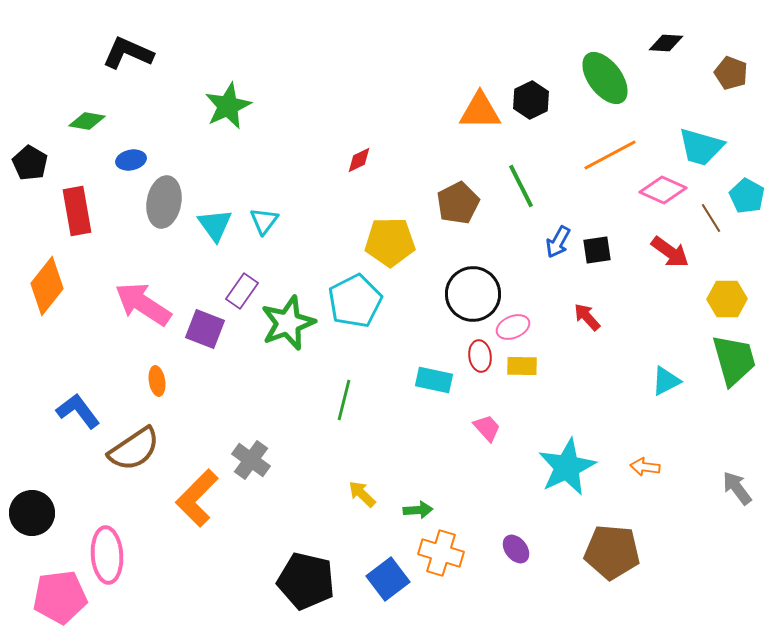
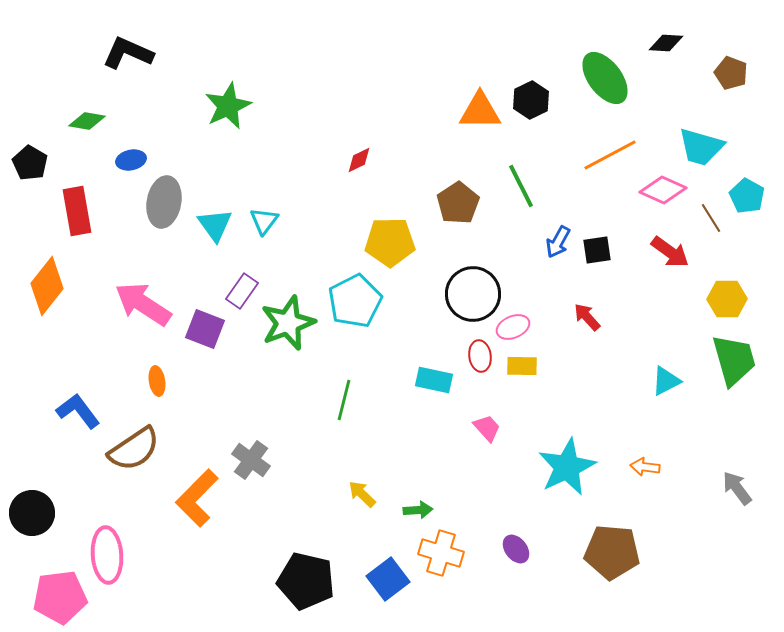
brown pentagon at (458, 203): rotated 6 degrees counterclockwise
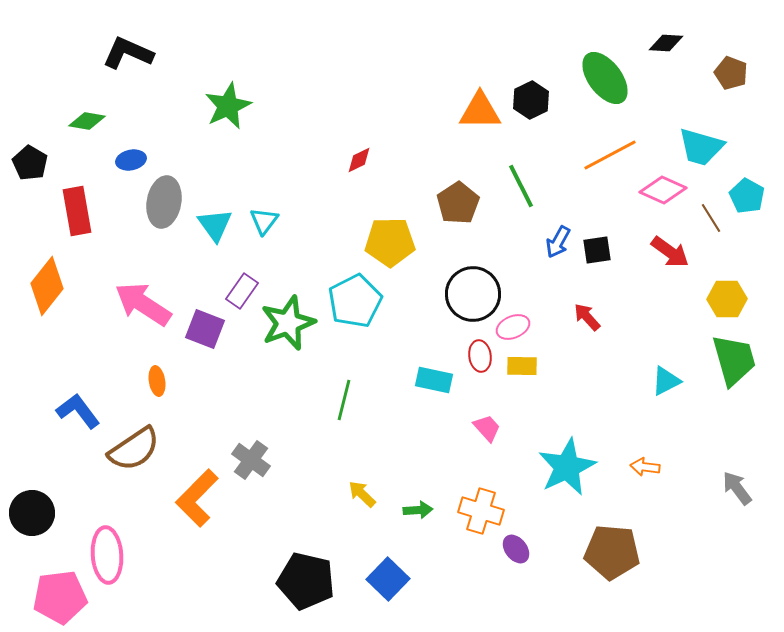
orange cross at (441, 553): moved 40 px right, 42 px up
blue square at (388, 579): rotated 9 degrees counterclockwise
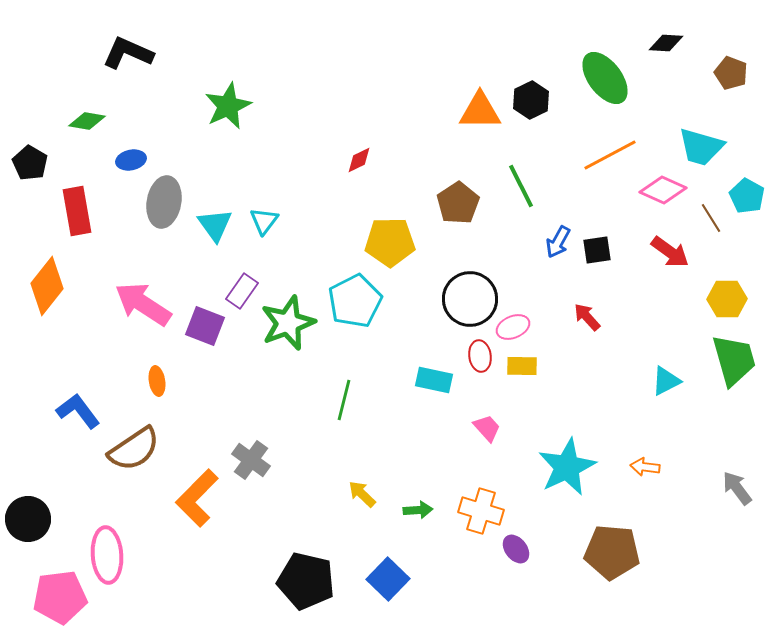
black circle at (473, 294): moved 3 px left, 5 px down
purple square at (205, 329): moved 3 px up
black circle at (32, 513): moved 4 px left, 6 px down
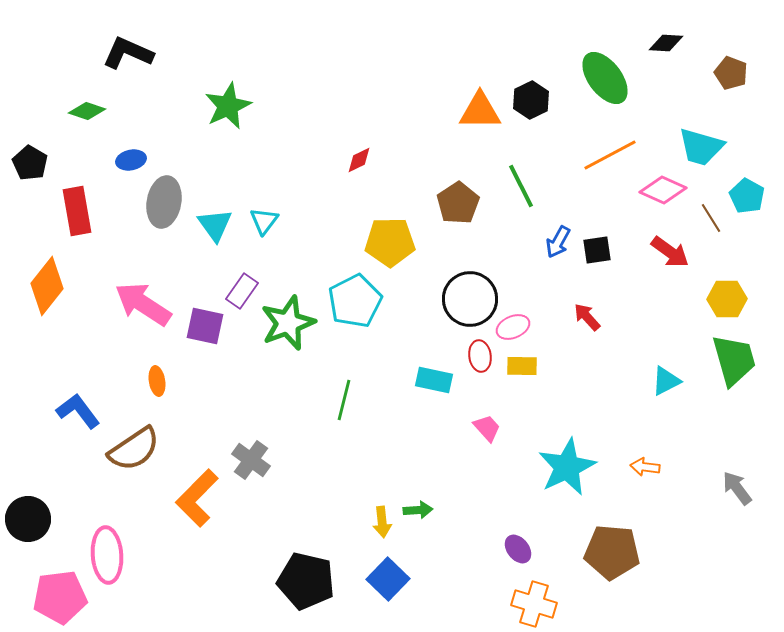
green diamond at (87, 121): moved 10 px up; rotated 9 degrees clockwise
purple square at (205, 326): rotated 9 degrees counterclockwise
yellow arrow at (362, 494): moved 20 px right, 28 px down; rotated 140 degrees counterclockwise
orange cross at (481, 511): moved 53 px right, 93 px down
purple ellipse at (516, 549): moved 2 px right
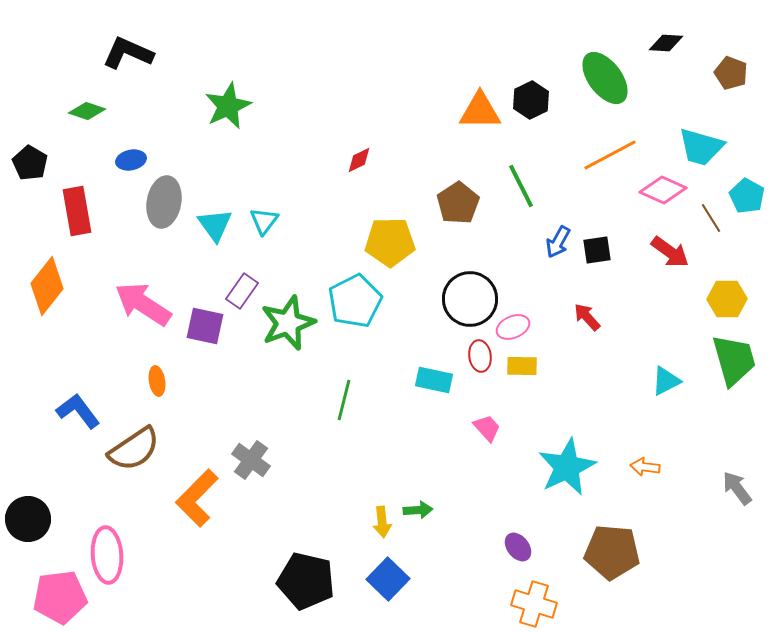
purple ellipse at (518, 549): moved 2 px up
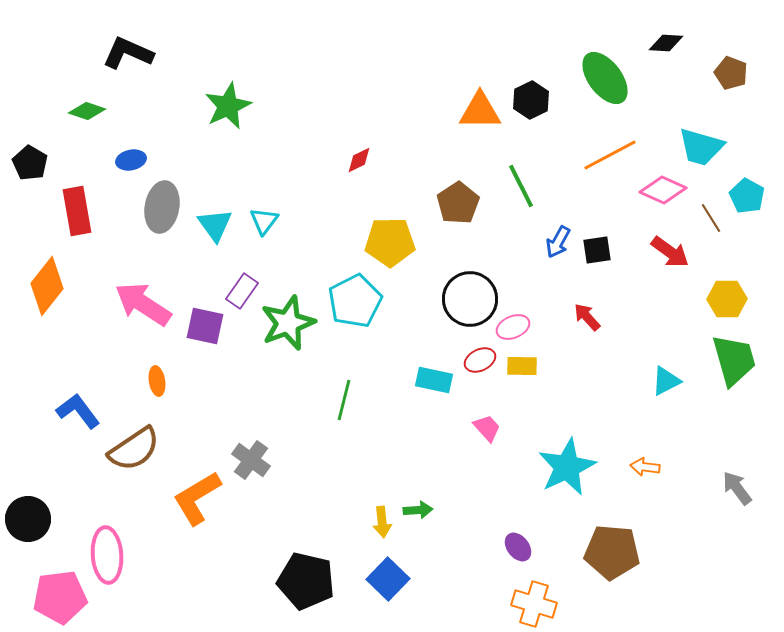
gray ellipse at (164, 202): moved 2 px left, 5 px down
red ellipse at (480, 356): moved 4 px down; rotated 72 degrees clockwise
orange L-shape at (197, 498): rotated 14 degrees clockwise
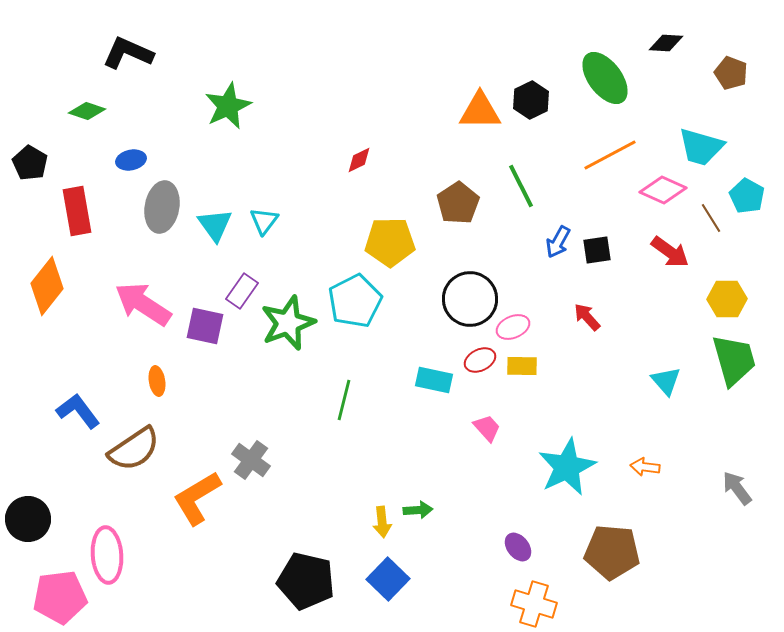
cyan triangle at (666, 381): rotated 44 degrees counterclockwise
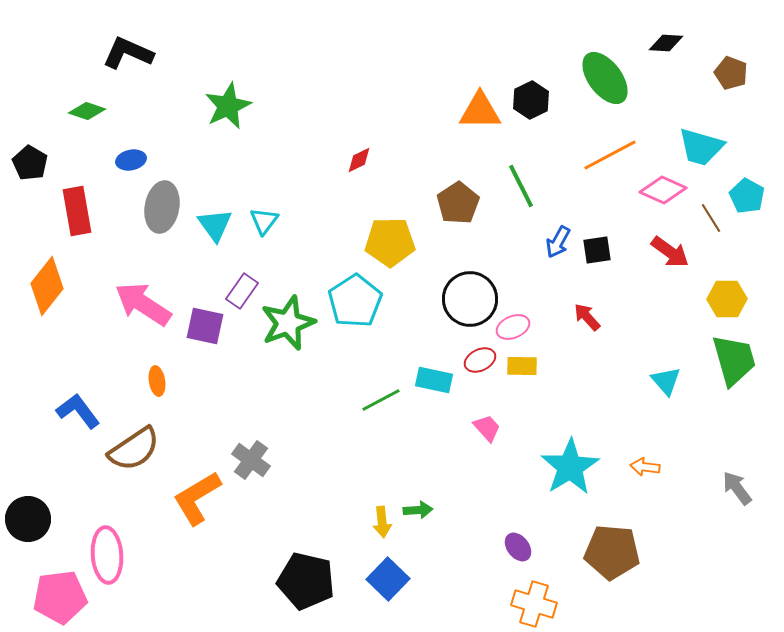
cyan pentagon at (355, 301): rotated 6 degrees counterclockwise
green line at (344, 400): moved 37 px right; rotated 48 degrees clockwise
cyan star at (567, 467): moved 3 px right; rotated 6 degrees counterclockwise
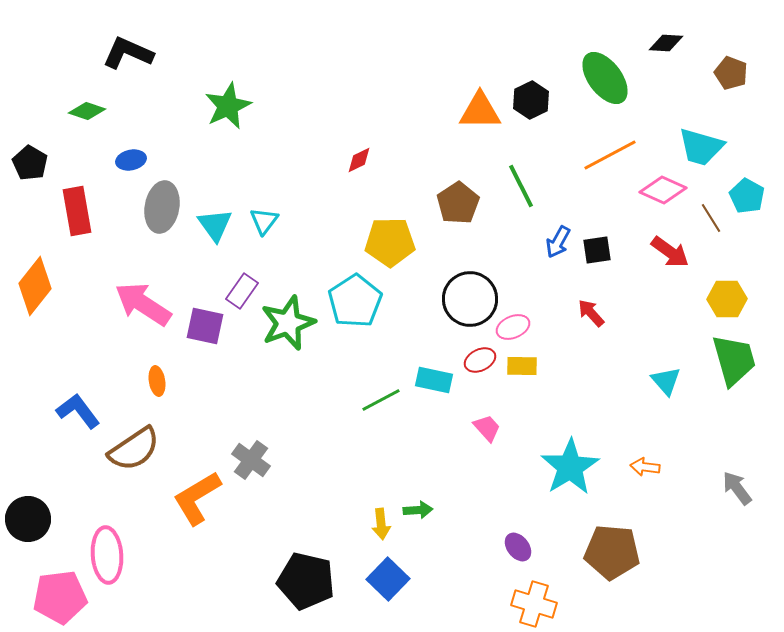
orange diamond at (47, 286): moved 12 px left
red arrow at (587, 317): moved 4 px right, 4 px up
yellow arrow at (382, 522): moved 1 px left, 2 px down
